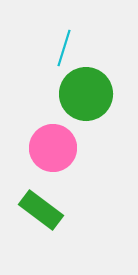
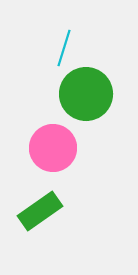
green rectangle: moved 1 px left, 1 px down; rotated 72 degrees counterclockwise
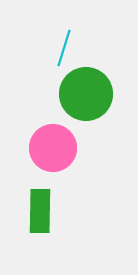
green rectangle: rotated 54 degrees counterclockwise
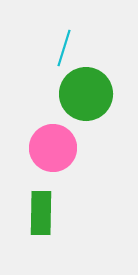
green rectangle: moved 1 px right, 2 px down
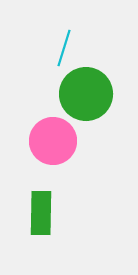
pink circle: moved 7 px up
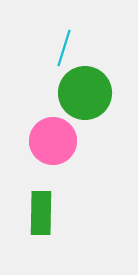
green circle: moved 1 px left, 1 px up
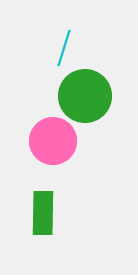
green circle: moved 3 px down
green rectangle: moved 2 px right
